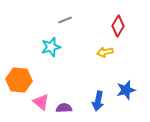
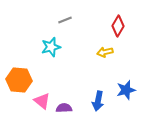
pink triangle: moved 1 px right, 1 px up
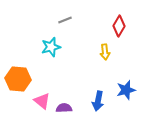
red diamond: moved 1 px right
yellow arrow: rotated 84 degrees counterclockwise
orange hexagon: moved 1 px left, 1 px up
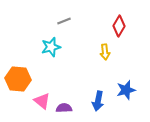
gray line: moved 1 px left, 1 px down
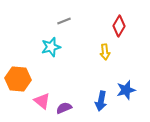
blue arrow: moved 3 px right
purple semicircle: rotated 21 degrees counterclockwise
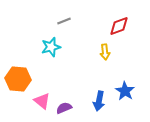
red diamond: rotated 40 degrees clockwise
blue star: moved 1 px left, 1 px down; rotated 24 degrees counterclockwise
blue arrow: moved 2 px left
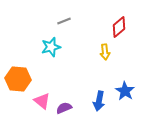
red diamond: moved 1 px down; rotated 20 degrees counterclockwise
